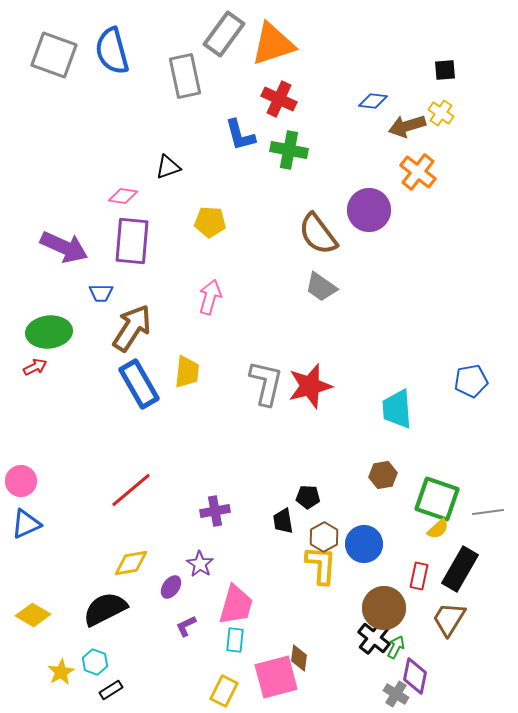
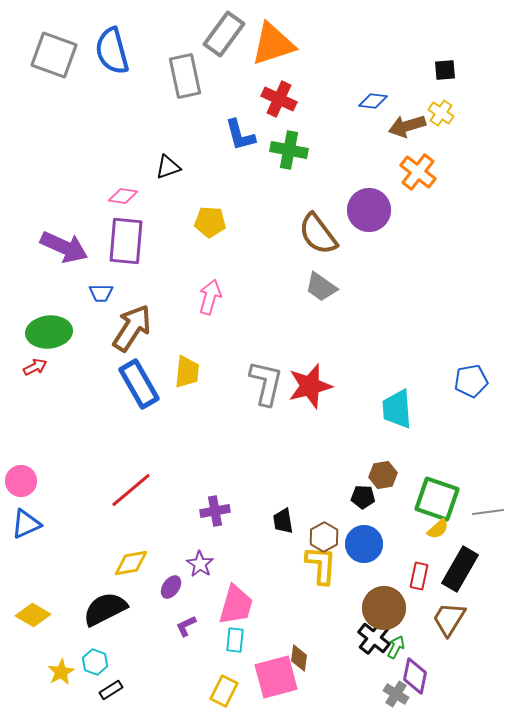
purple rectangle at (132, 241): moved 6 px left
black pentagon at (308, 497): moved 55 px right
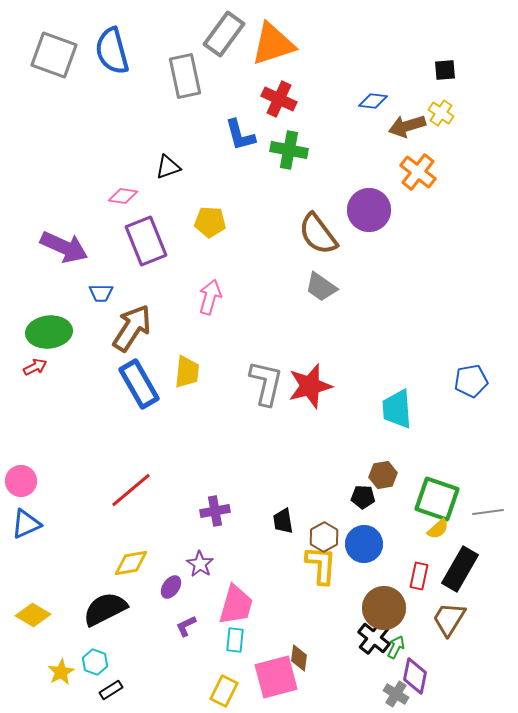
purple rectangle at (126, 241): moved 20 px right; rotated 27 degrees counterclockwise
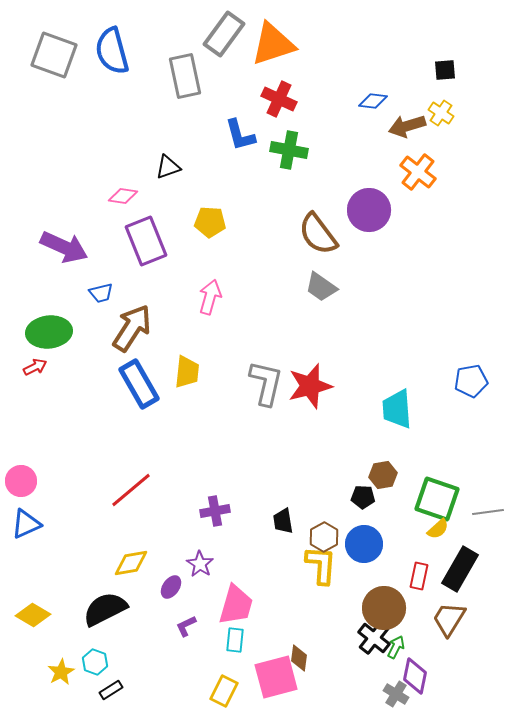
blue trapezoid at (101, 293): rotated 15 degrees counterclockwise
